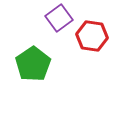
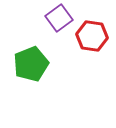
green pentagon: moved 2 px left; rotated 12 degrees clockwise
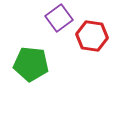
green pentagon: rotated 28 degrees clockwise
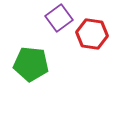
red hexagon: moved 2 px up
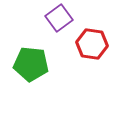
red hexagon: moved 10 px down
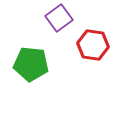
red hexagon: moved 1 px right, 1 px down
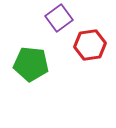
red hexagon: moved 3 px left; rotated 16 degrees counterclockwise
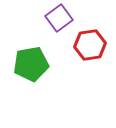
green pentagon: rotated 16 degrees counterclockwise
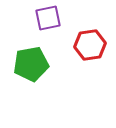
purple square: moved 11 px left; rotated 24 degrees clockwise
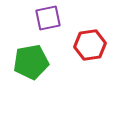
green pentagon: moved 2 px up
